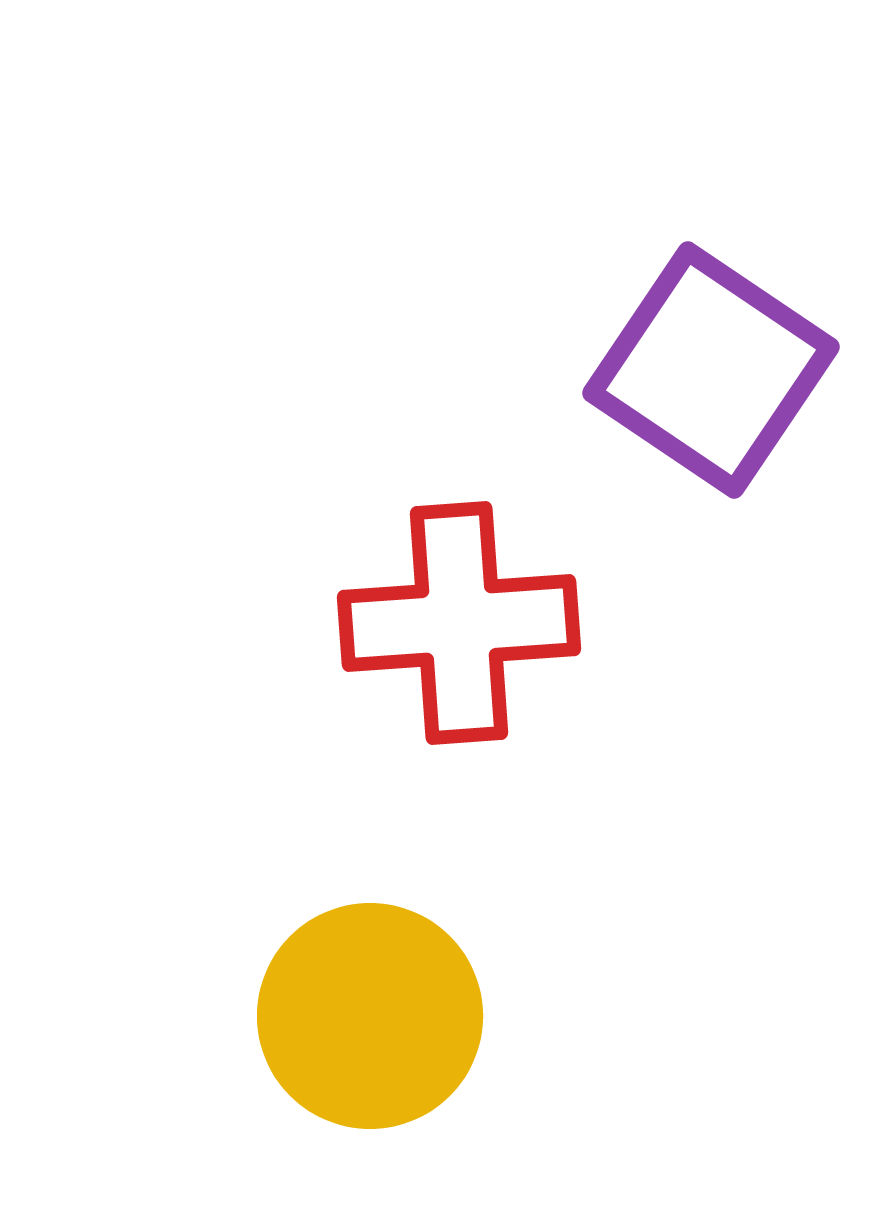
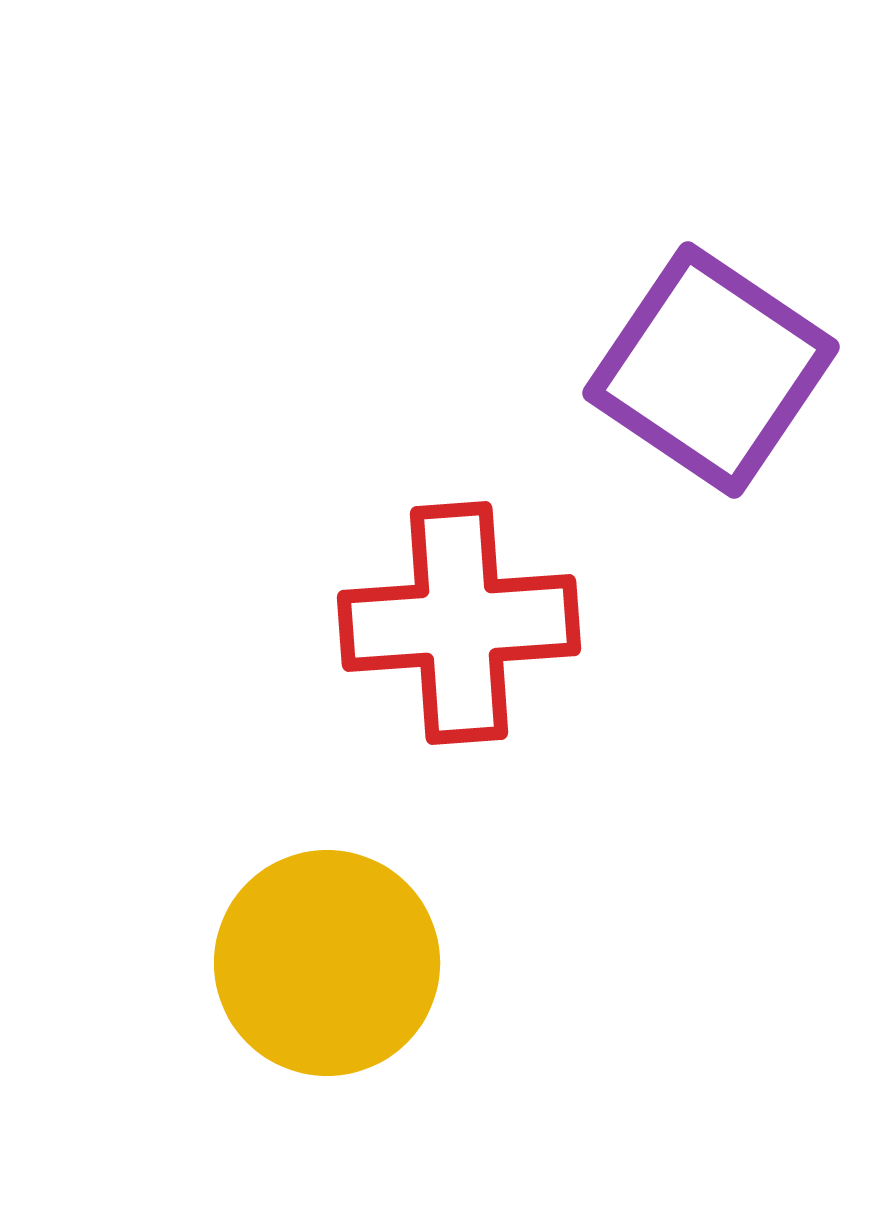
yellow circle: moved 43 px left, 53 px up
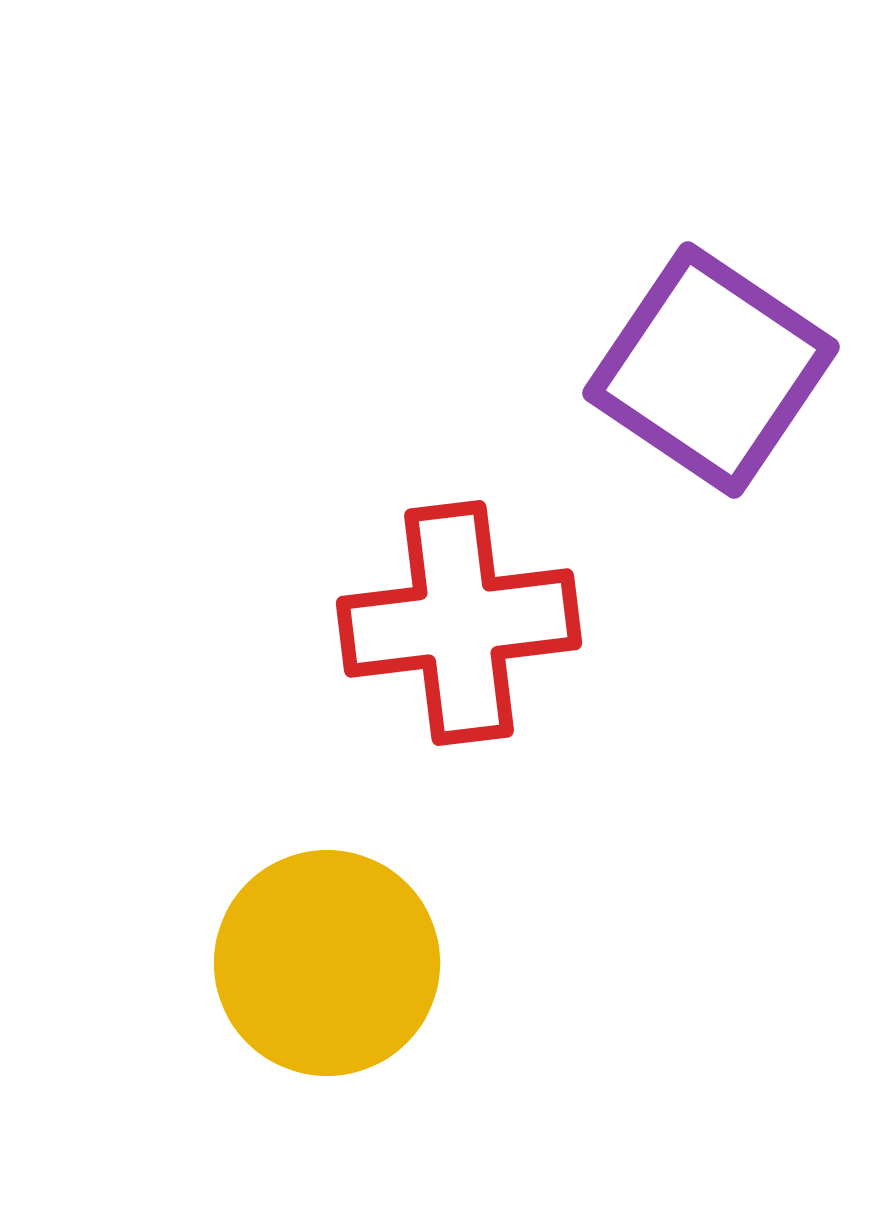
red cross: rotated 3 degrees counterclockwise
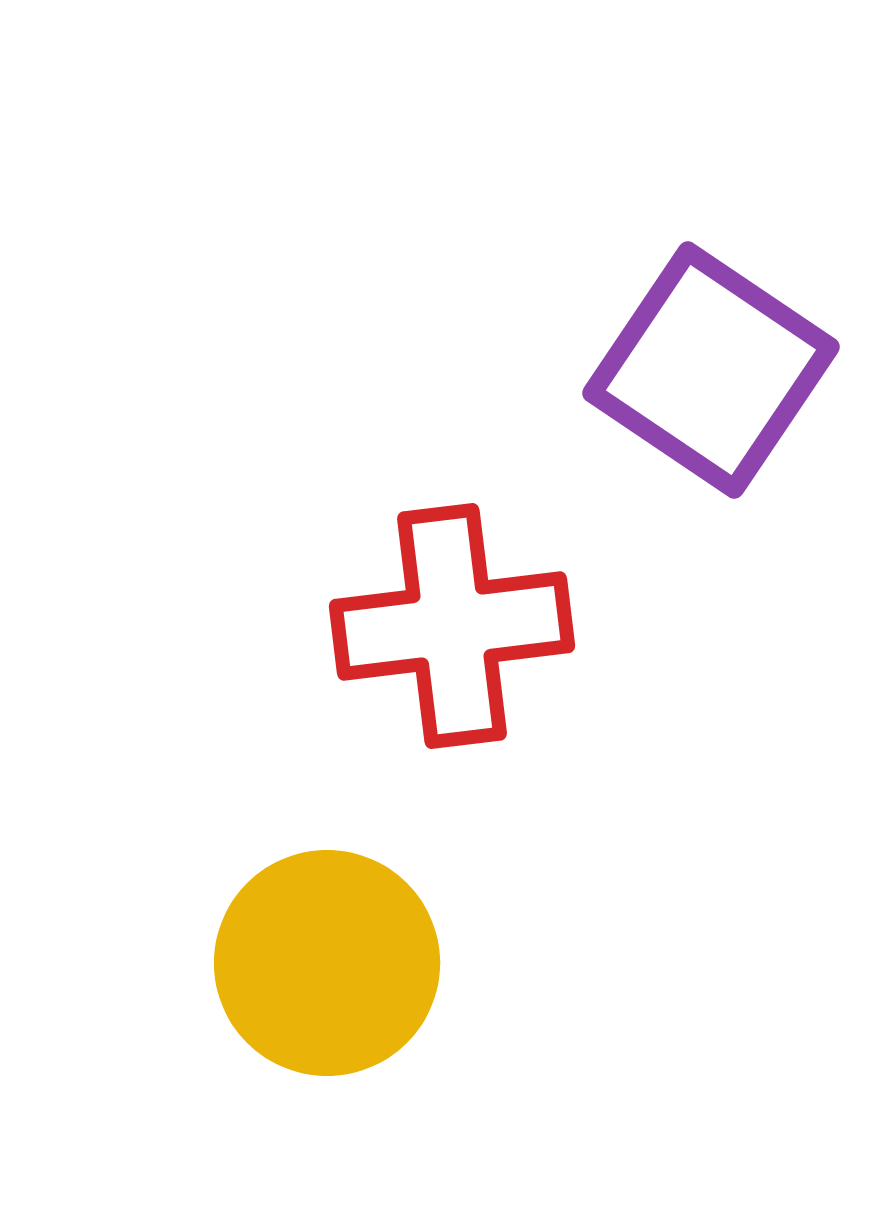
red cross: moved 7 px left, 3 px down
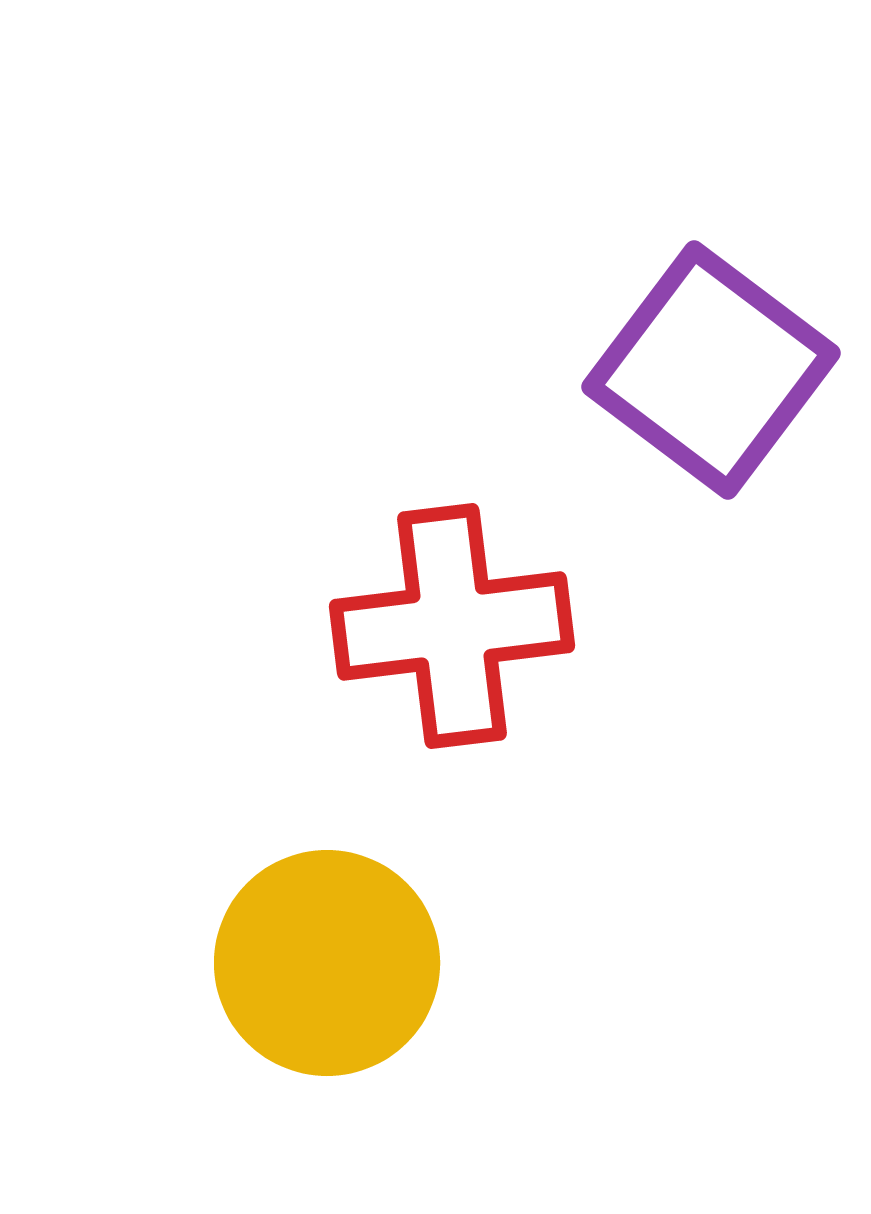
purple square: rotated 3 degrees clockwise
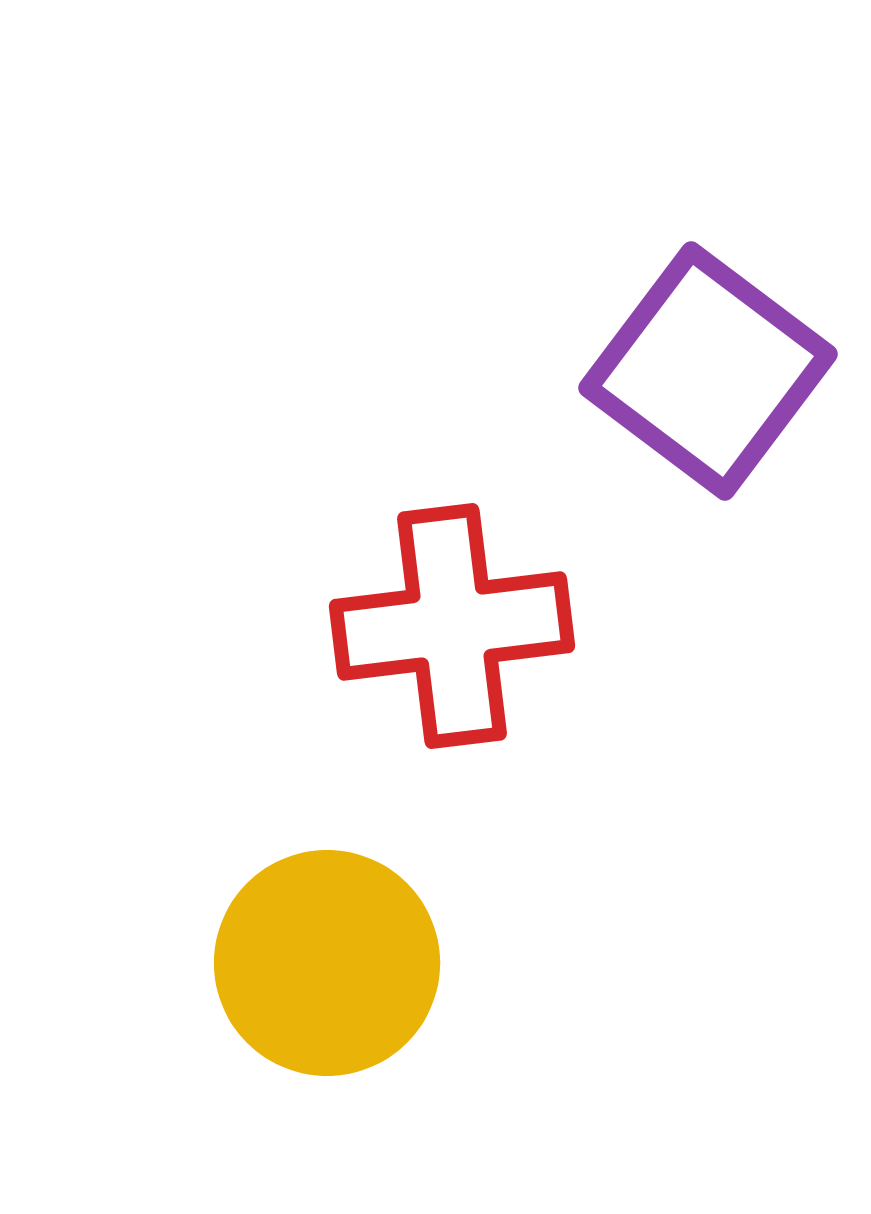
purple square: moved 3 px left, 1 px down
